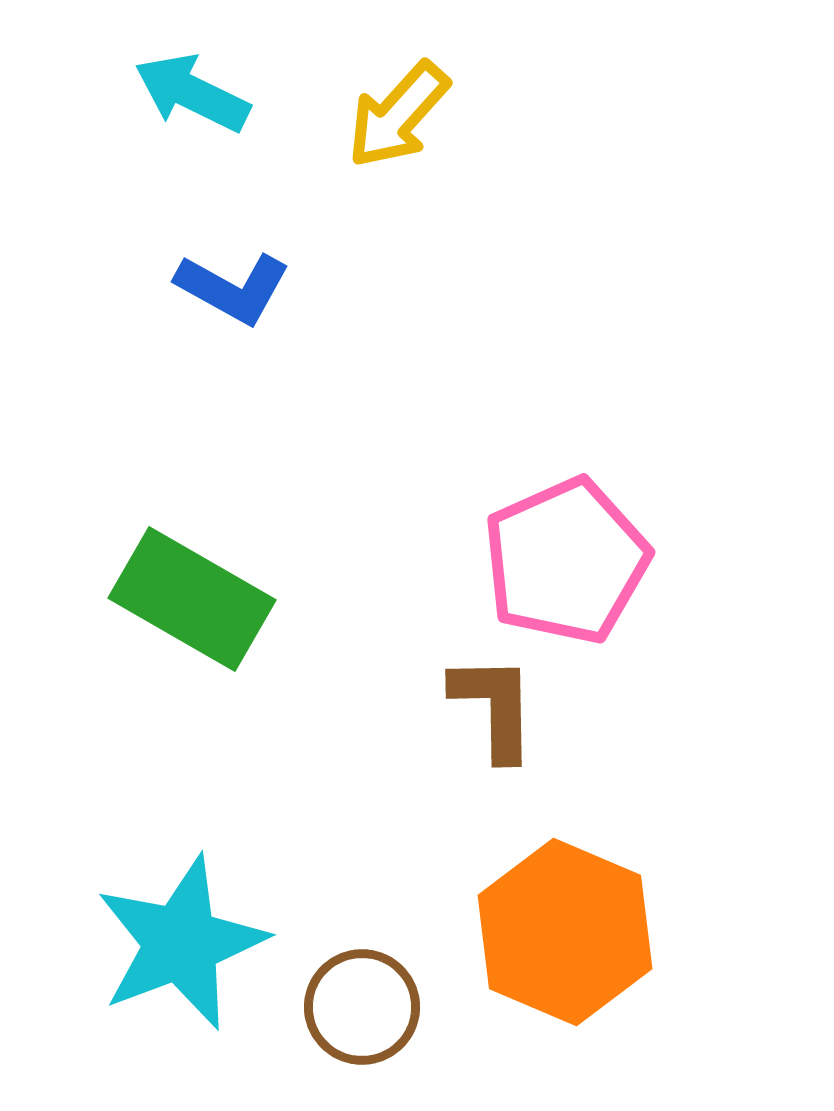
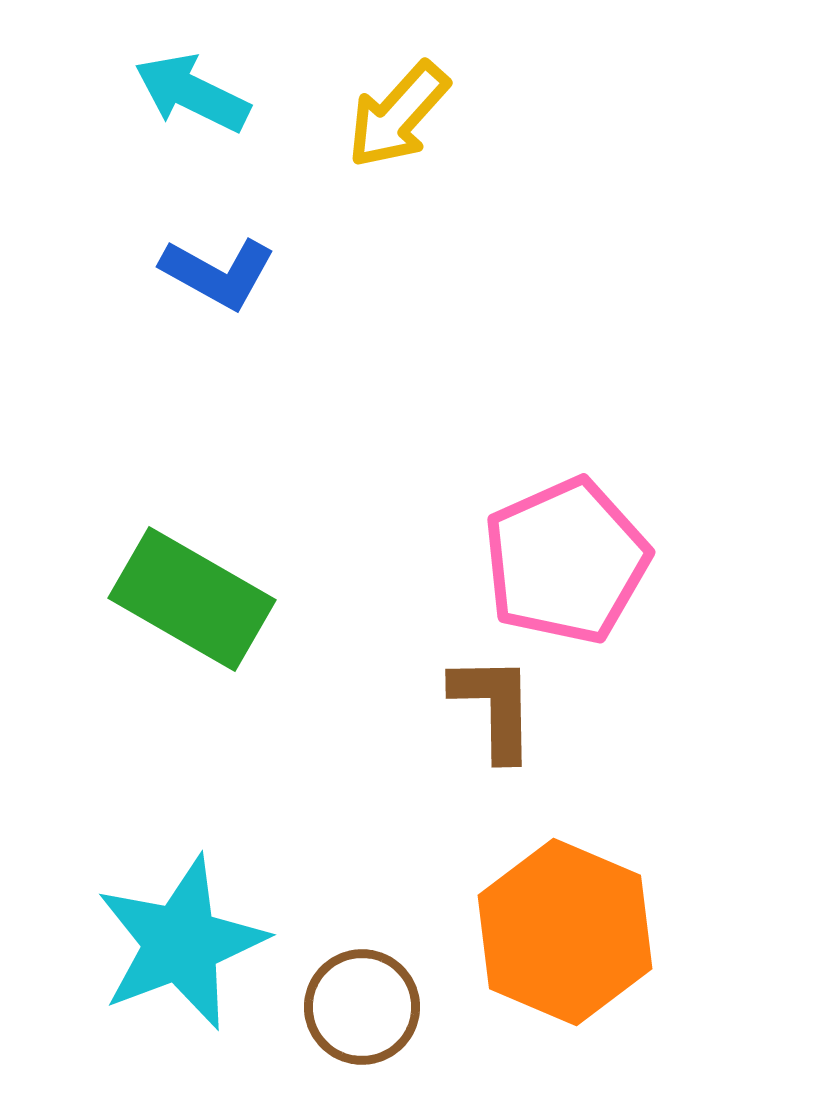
blue L-shape: moved 15 px left, 15 px up
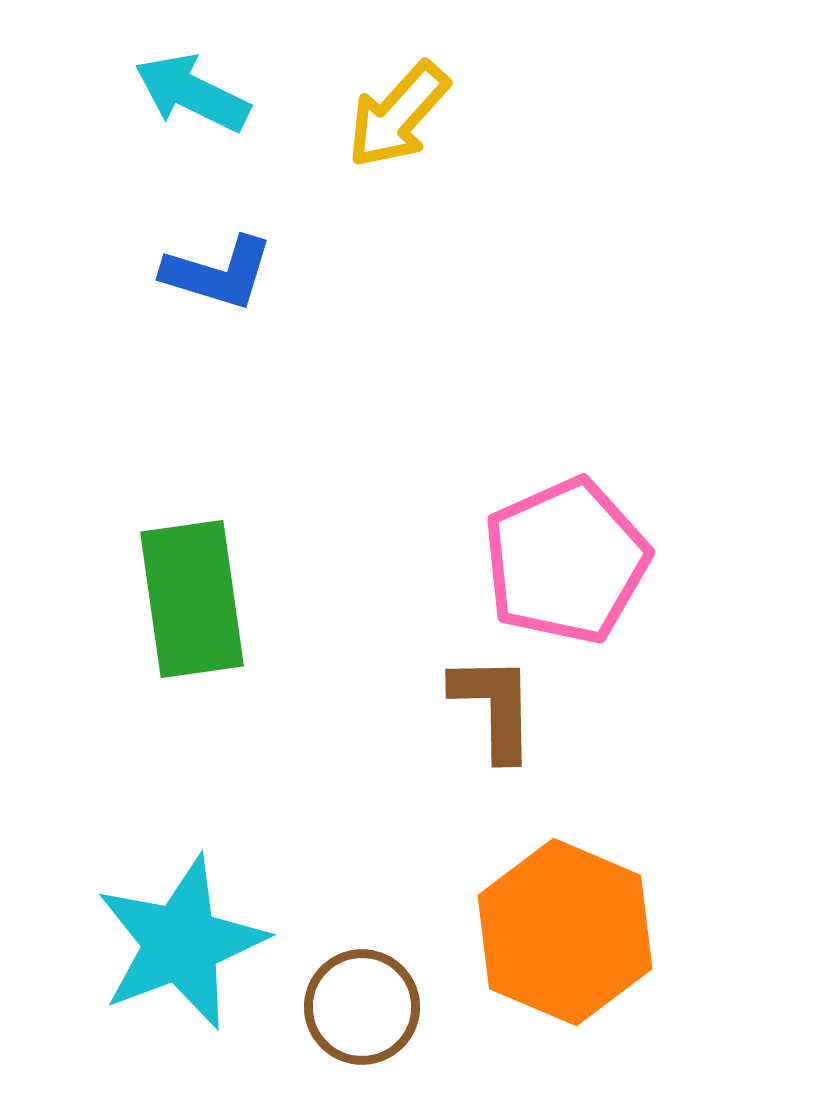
blue L-shape: rotated 12 degrees counterclockwise
green rectangle: rotated 52 degrees clockwise
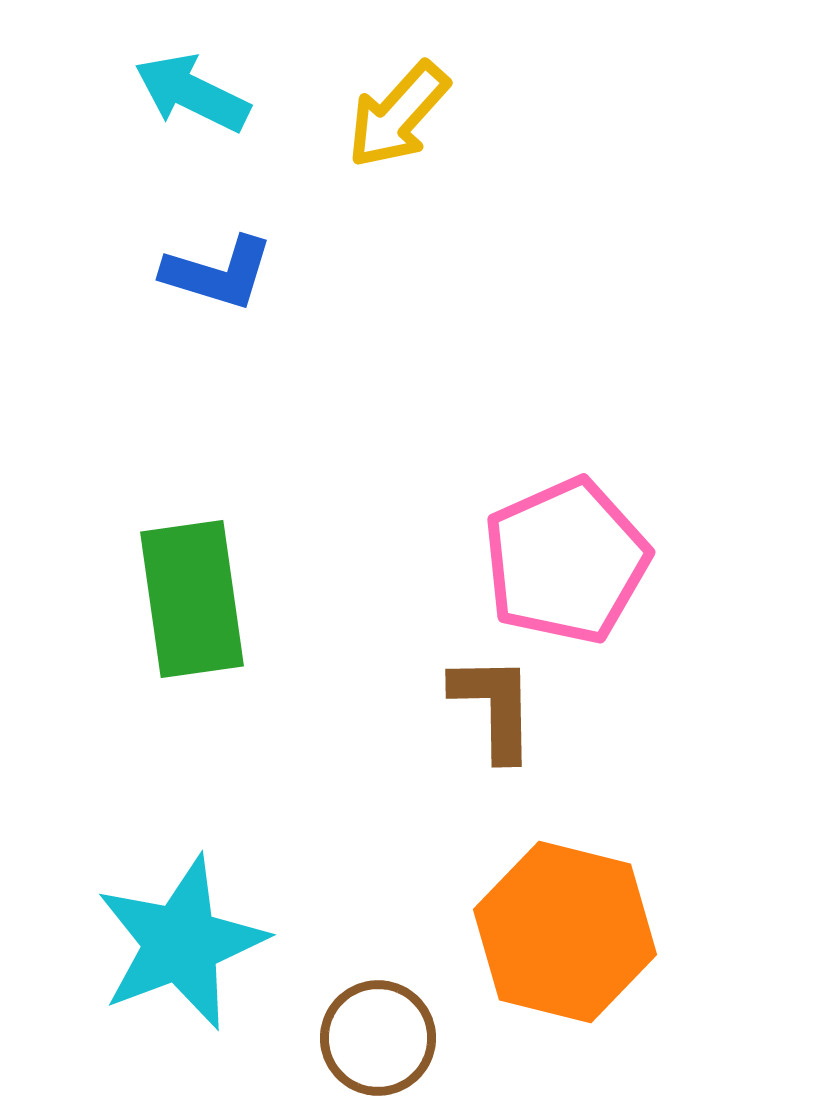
orange hexagon: rotated 9 degrees counterclockwise
brown circle: moved 16 px right, 31 px down
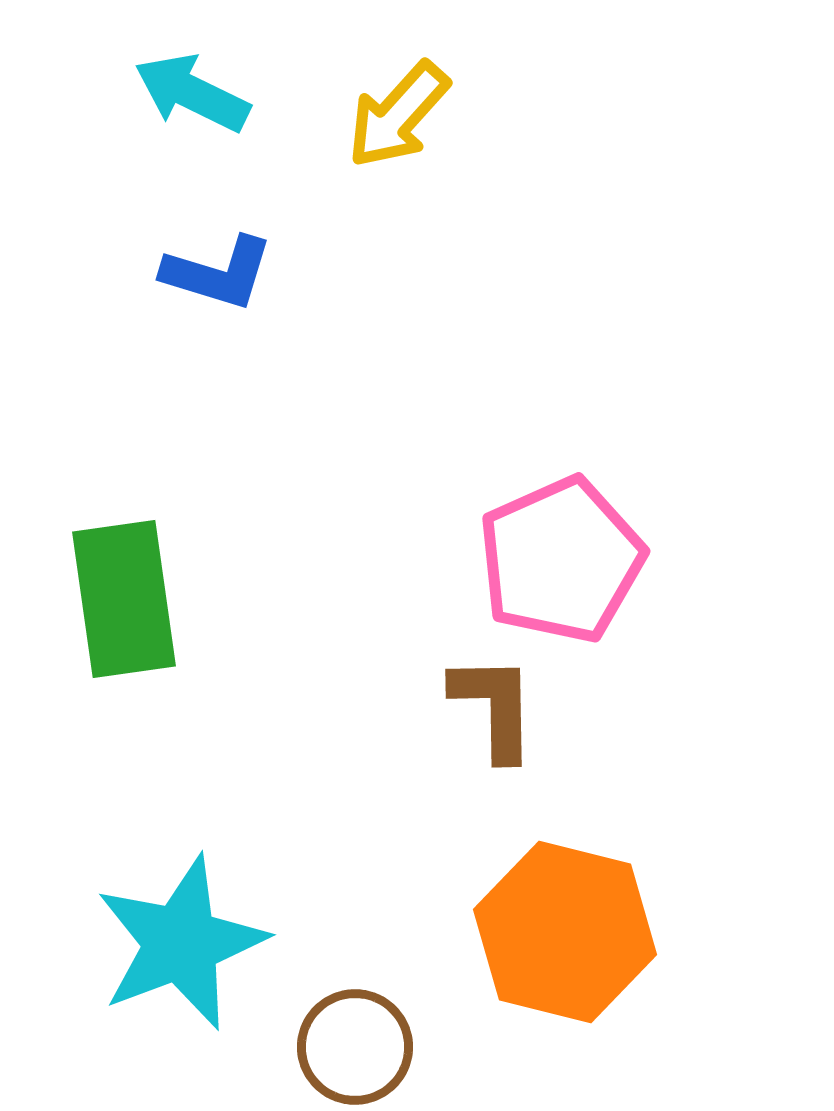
pink pentagon: moved 5 px left, 1 px up
green rectangle: moved 68 px left
brown circle: moved 23 px left, 9 px down
